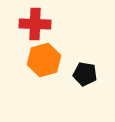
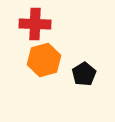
black pentagon: moved 1 px left; rotated 30 degrees clockwise
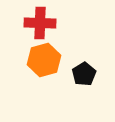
red cross: moved 5 px right, 1 px up
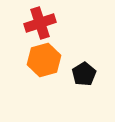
red cross: rotated 20 degrees counterclockwise
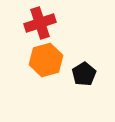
orange hexagon: moved 2 px right
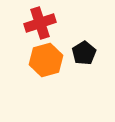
black pentagon: moved 21 px up
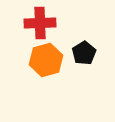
red cross: rotated 16 degrees clockwise
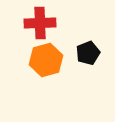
black pentagon: moved 4 px right; rotated 10 degrees clockwise
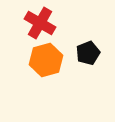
red cross: rotated 32 degrees clockwise
